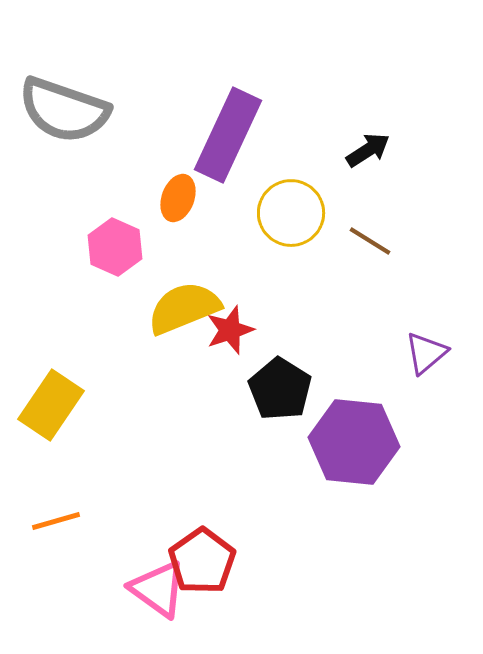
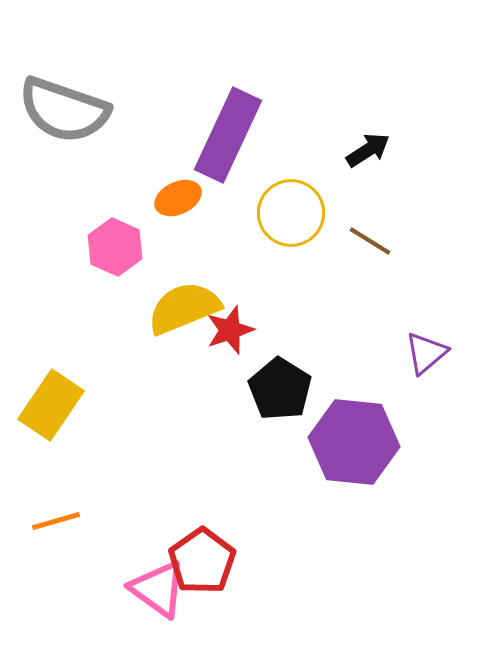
orange ellipse: rotated 45 degrees clockwise
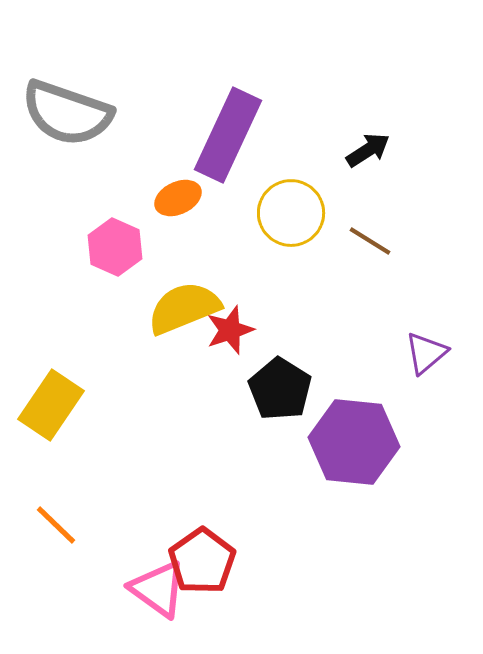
gray semicircle: moved 3 px right, 3 px down
orange line: moved 4 px down; rotated 60 degrees clockwise
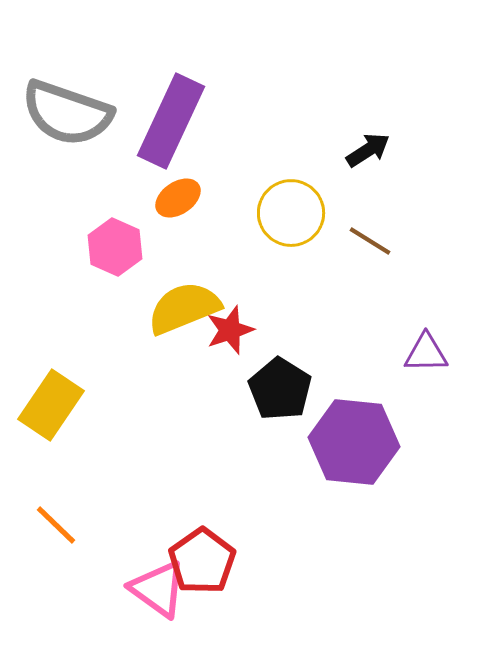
purple rectangle: moved 57 px left, 14 px up
orange ellipse: rotated 9 degrees counterclockwise
purple triangle: rotated 39 degrees clockwise
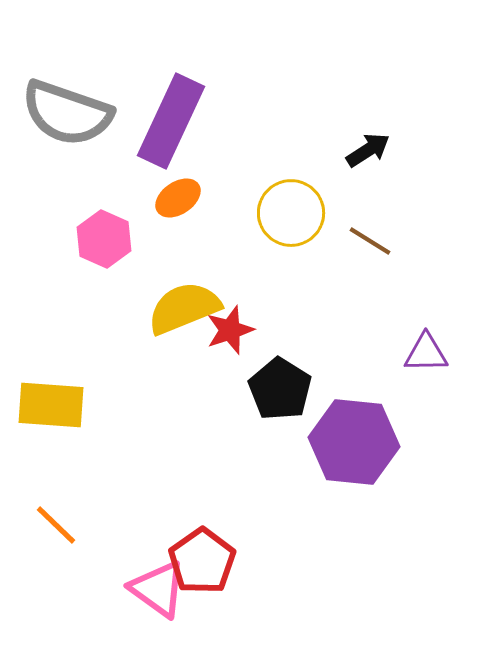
pink hexagon: moved 11 px left, 8 px up
yellow rectangle: rotated 60 degrees clockwise
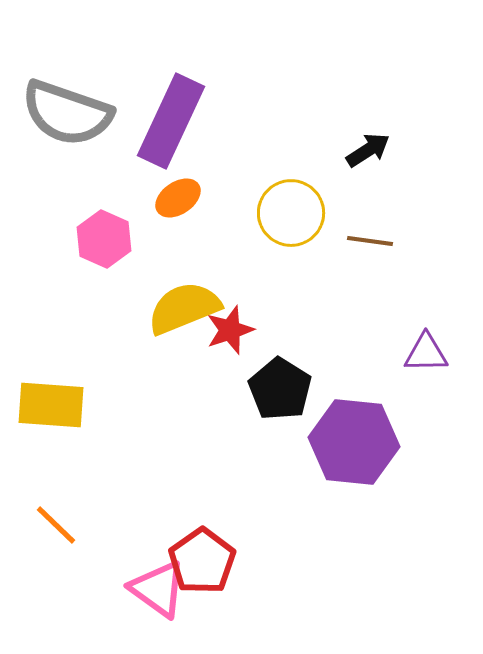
brown line: rotated 24 degrees counterclockwise
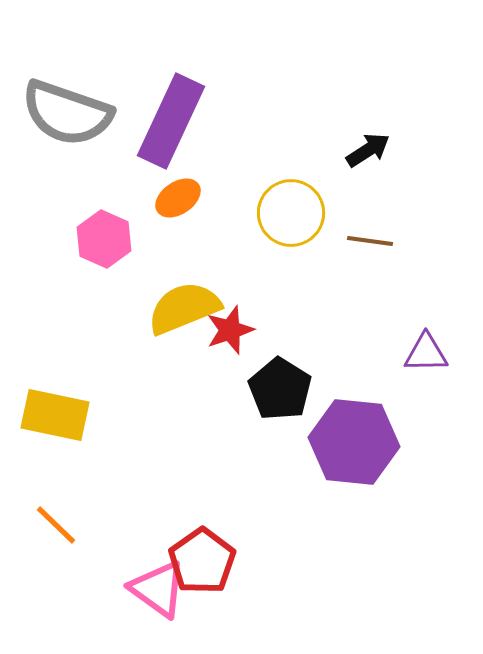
yellow rectangle: moved 4 px right, 10 px down; rotated 8 degrees clockwise
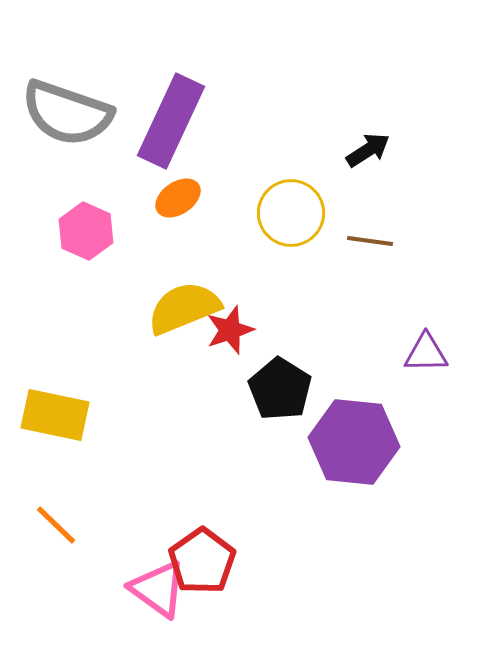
pink hexagon: moved 18 px left, 8 px up
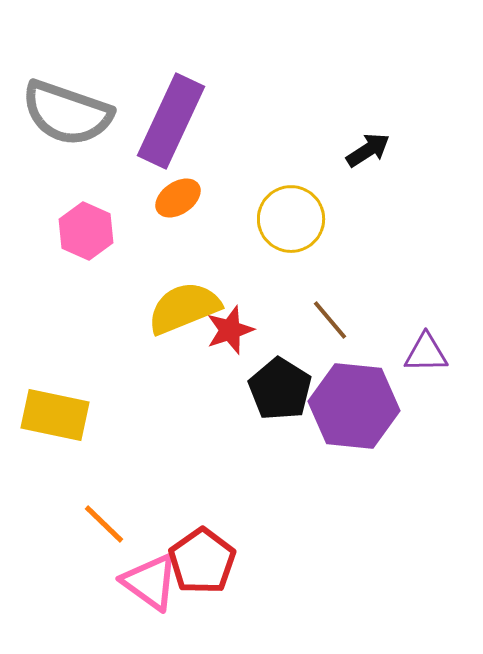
yellow circle: moved 6 px down
brown line: moved 40 px left, 79 px down; rotated 42 degrees clockwise
purple hexagon: moved 36 px up
orange line: moved 48 px right, 1 px up
pink triangle: moved 8 px left, 7 px up
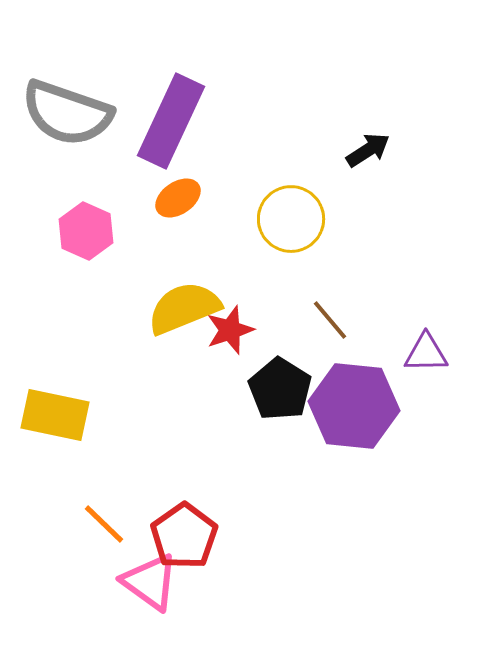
red pentagon: moved 18 px left, 25 px up
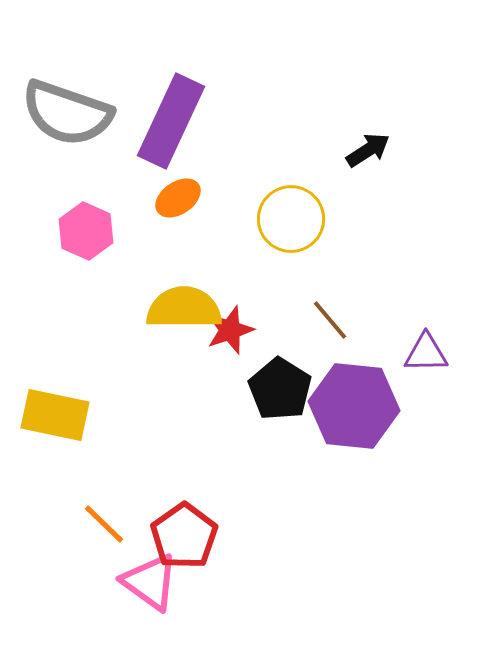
yellow semicircle: rotated 22 degrees clockwise
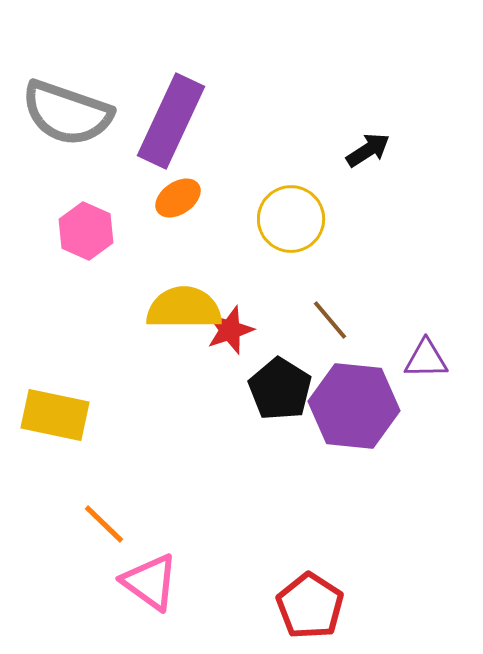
purple triangle: moved 6 px down
red pentagon: moved 126 px right, 70 px down; rotated 4 degrees counterclockwise
